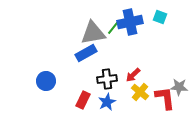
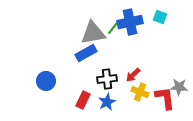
yellow cross: rotated 18 degrees counterclockwise
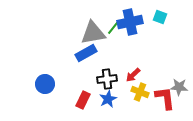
blue circle: moved 1 px left, 3 px down
blue star: moved 1 px right, 3 px up
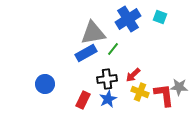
blue cross: moved 2 px left, 3 px up; rotated 20 degrees counterclockwise
green line: moved 21 px down
red L-shape: moved 1 px left, 3 px up
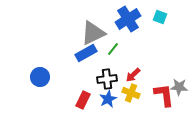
gray triangle: rotated 16 degrees counterclockwise
blue circle: moved 5 px left, 7 px up
yellow cross: moved 9 px left, 1 px down
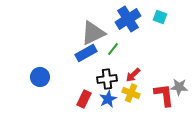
red rectangle: moved 1 px right, 1 px up
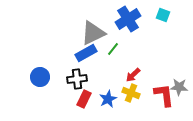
cyan square: moved 3 px right, 2 px up
black cross: moved 30 px left
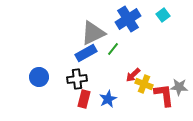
cyan square: rotated 32 degrees clockwise
blue circle: moved 1 px left
yellow cross: moved 13 px right, 9 px up
red rectangle: rotated 12 degrees counterclockwise
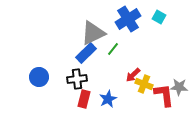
cyan square: moved 4 px left, 2 px down; rotated 24 degrees counterclockwise
blue rectangle: rotated 15 degrees counterclockwise
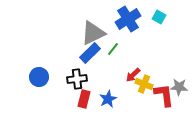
blue rectangle: moved 4 px right
